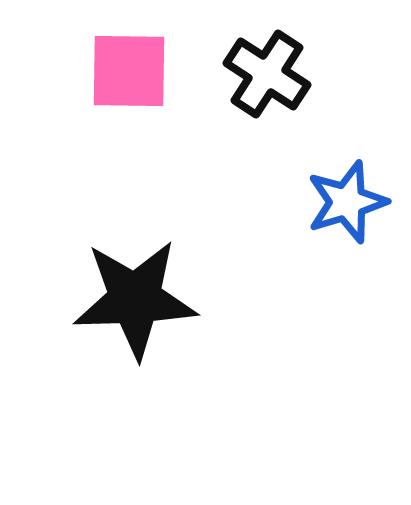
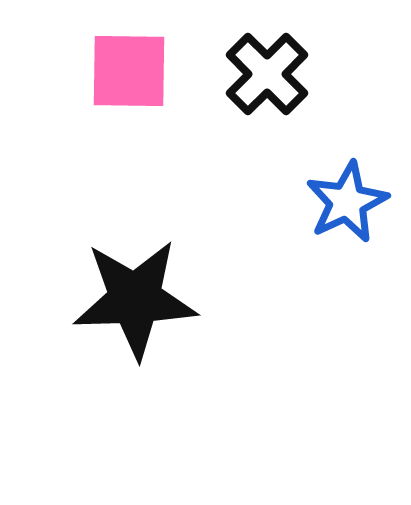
black cross: rotated 12 degrees clockwise
blue star: rotated 8 degrees counterclockwise
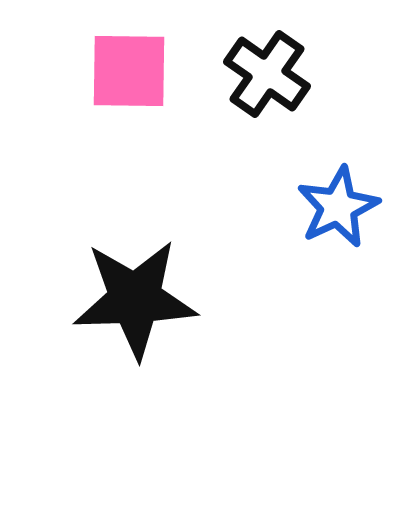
black cross: rotated 10 degrees counterclockwise
blue star: moved 9 px left, 5 px down
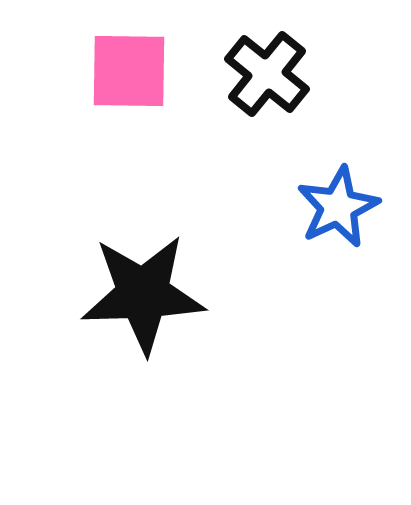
black cross: rotated 4 degrees clockwise
black star: moved 8 px right, 5 px up
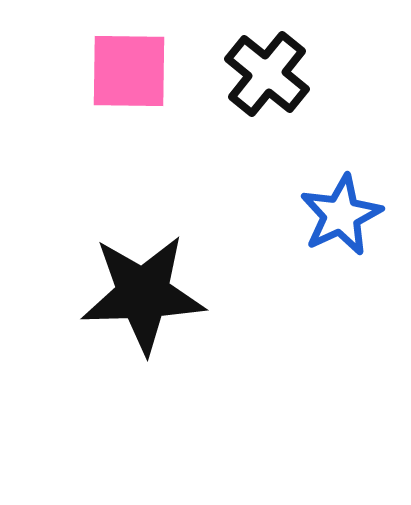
blue star: moved 3 px right, 8 px down
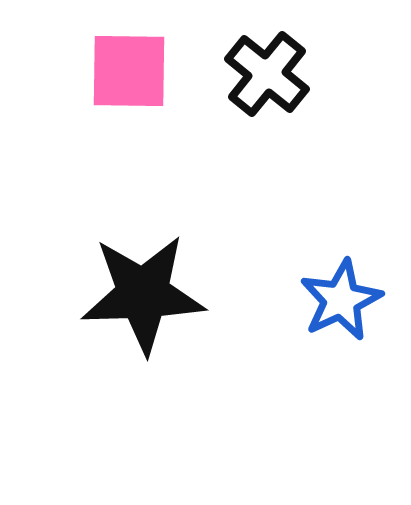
blue star: moved 85 px down
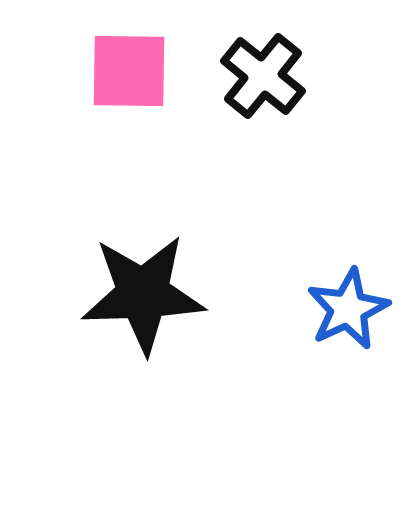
black cross: moved 4 px left, 2 px down
blue star: moved 7 px right, 9 px down
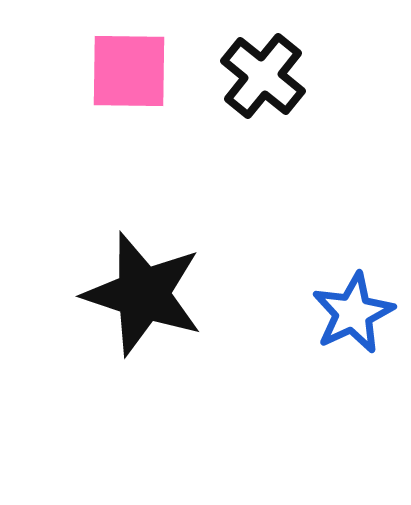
black star: rotated 20 degrees clockwise
blue star: moved 5 px right, 4 px down
